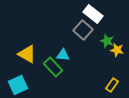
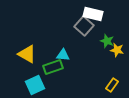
white rectangle: rotated 24 degrees counterclockwise
gray square: moved 1 px right, 4 px up
green rectangle: rotated 66 degrees counterclockwise
cyan square: moved 17 px right
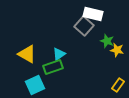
cyan triangle: moved 4 px left, 1 px up; rotated 40 degrees counterclockwise
yellow rectangle: moved 6 px right
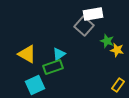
white rectangle: rotated 24 degrees counterclockwise
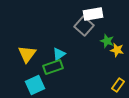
yellow triangle: rotated 36 degrees clockwise
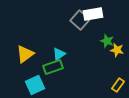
gray square: moved 4 px left, 6 px up
yellow triangle: moved 2 px left; rotated 18 degrees clockwise
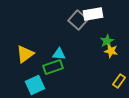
gray square: moved 2 px left
green star: rotated 24 degrees clockwise
yellow star: moved 6 px left, 1 px down
cyan triangle: rotated 40 degrees clockwise
yellow rectangle: moved 1 px right, 4 px up
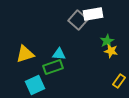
yellow triangle: rotated 18 degrees clockwise
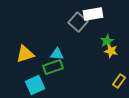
gray square: moved 2 px down
cyan triangle: moved 2 px left
